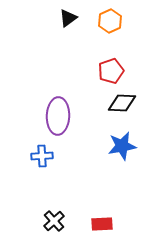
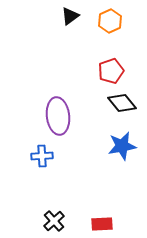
black triangle: moved 2 px right, 2 px up
black diamond: rotated 48 degrees clockwise
purple ellipse: rotated 9 degrees counterclockwise
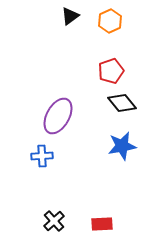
purple ellipse: rotated 36 degrees clockwise
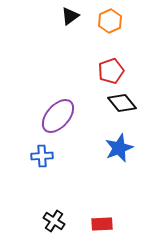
purple ellipse: rotated 12 degrees clockwise
blue star: moved 3 px left, 2 px down; rotated 12 degrees counterclockwise
black cross: rotated 15 degrees counterclockwise
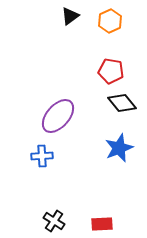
red pentagon: rotated 30 degrees clockwise
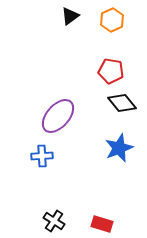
orange hexagon: moved 2 px right, 1 px up
red rectangle: rotated 20 degrees clockwise
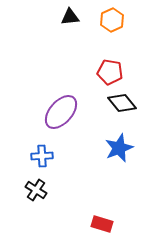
black triangle: moved 1 px down; rotated 30 degrees clockwise
red pentagon: moved 1 px left, 1 px down
purple ellipse: moved 3 px right, 4 px up
black cross: moved 18 px left, 31 px up
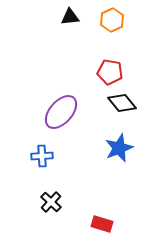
black cross: moved 15 px right, 12 px down; rotated 10 degrees clockwise
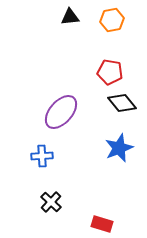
orange hexagon: rotated 15 degrees clockwise
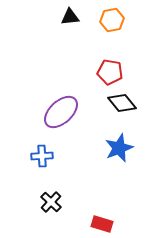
purple ellipse: rotated 6 degrees clockwise
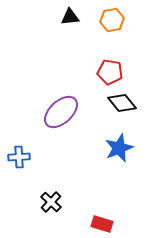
blue cross: moved 23 px left, 1 px down
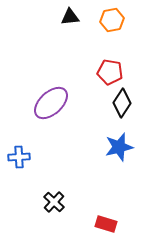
black diamond: rotated 72 degrees clockwise
purple ellipse: moved 10 px left, 9 px up
blue star: moved 1 px up; rotated 8 degrees clockwise
black cross: moved 3 px right
red rectangle: moved 4 px right
